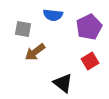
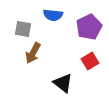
brown arrow: moved 2 px left, 1 px down; rotated 25 degrees counterclockwise
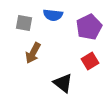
gray square: moved 1 px right, 6 px up
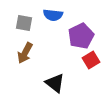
purple pentagon: moved 8 px left, 9 px down
brown arrow: moved 8 px left
red square: moved 1 px right, 1 px up
black triangle: moved 8 px left
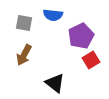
brown arrow: moved 1 px left, 2 px down
